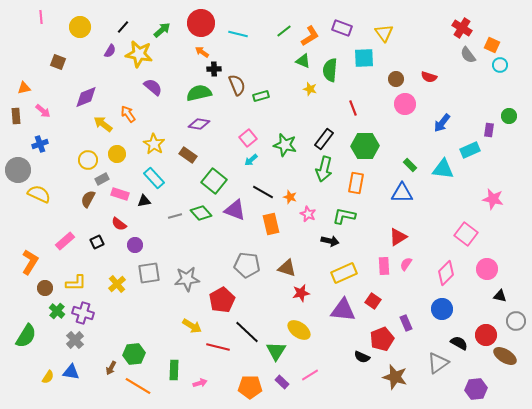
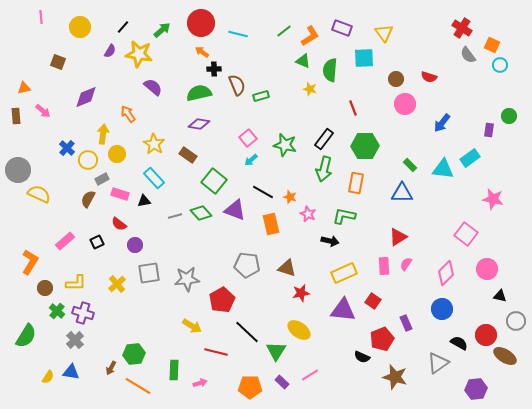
yellow arrow at (103, 124): moved 10 px down; rotated 60 degrees clockwise
blue cross at (40, 144): moved 27 px right, 4 px down; rotated 28 degrees counterclockwise
cyan rectangle at (470, 150): moved 8 px down; rotated 12 degrees counterclockwise
red line at (218, 347): moved 2 px left, 5 px down
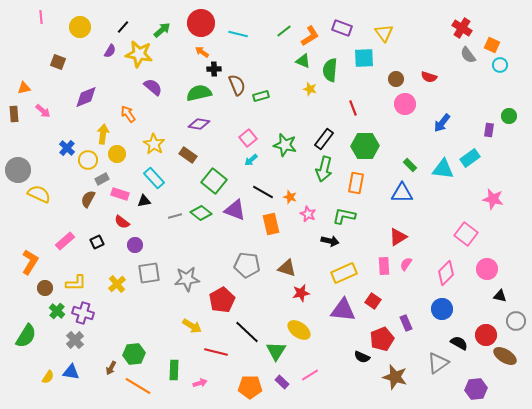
brown rectangle at (16, 116): moved 2 px left, 2 px up
green diamond at (201, 213): rotated 10 degrees counterclockwise
red semicircle at (119, 224): moved 3 px right, 2 px up
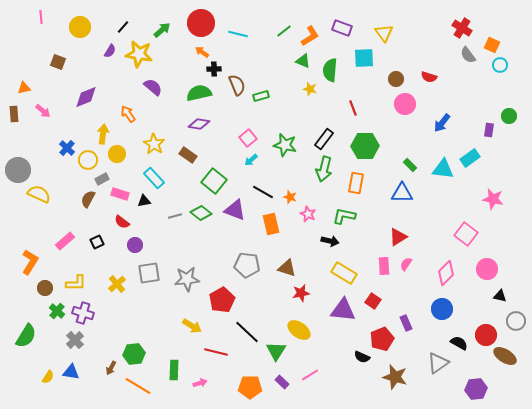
yellow rectangle at (344, 273): rotated 55 degrees clockwise
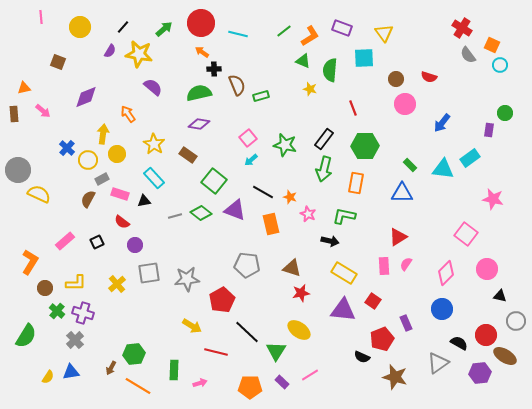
green arrow at (162, 30): moved 2 px right, 1 px up
green circle at (509, 116): moved 4 px left, 3 px up
brown triangle at (287, 268): moved 5 px right
blue triangle at (71, 372): rotated 18 degrees counterclockwise
purple hexagon at (476, 389): moved 4 px right, 16 px up
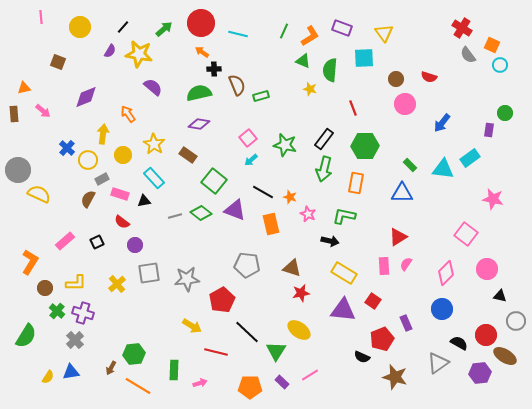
green line at (284, 31): rotated 28 degrees counterclockwise
yellow circle at (117, 154): moved 6 px right, 1 px down
